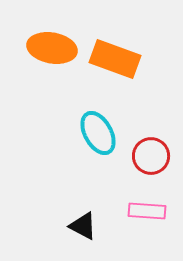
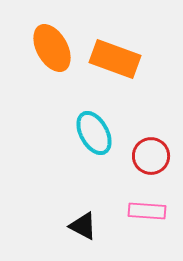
orange ellipse: rotated 51 degrees clockwise
cyan ellipse: moved 4 px left
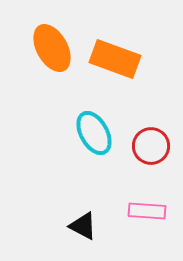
red circle: moved 10 px up
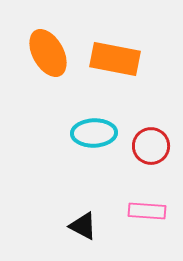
orange ellipse: moved 4 px left, 5 px down
orange rectangle: rotated 9 degrees counterclockwise
cyan ellipse: rotated 63 degrees counterclockwise
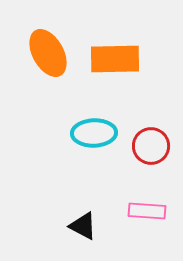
orange rectangle: rotated 12 degrees counterclockwise
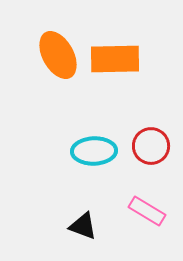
orange ellipse: moved 10 px right, 2 px down
cyan ellipse: moved 18 px down
pink rectangle: rotated 27 degrees clockwise
black triangle: rotated 8 degrees counterclockwise
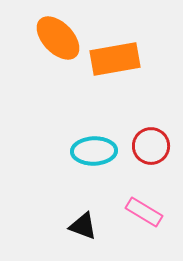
orange ellipse: moved 17 px up; rotated 15 degrees counterclockwise
orange rectangle: rotated 9 degrees counterclockwise
pink rectangle: moved 3 px left, 1 px down
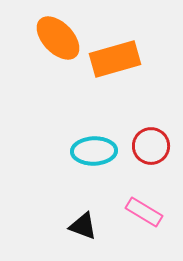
orange rectangle: rotated 6 degrees counterclockwise
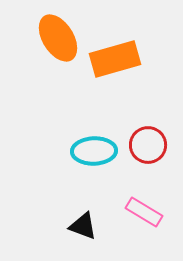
orange ellipse: rotated 12 degrees clockwise
red circle: moved 3 px left, 1 px up
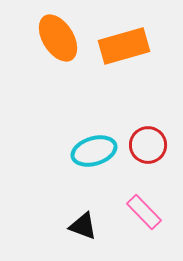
orange rectangle: moved 9 px right, 13 px up
cyan ellipse: rotated 15 degrees counterclockwise
pink rectangle: rotated 15 degrees clockwise
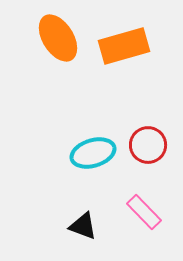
cyan ellipse: moved 1 px left, 2 px down
